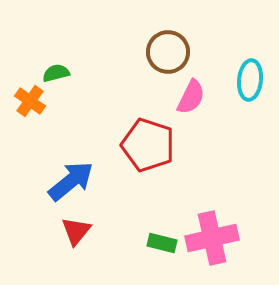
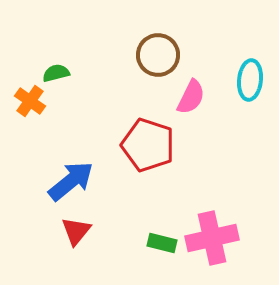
brown circle: moved 10 px left, 3 px down
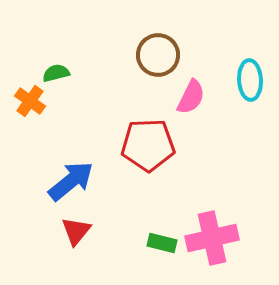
cyan ellipse: rotated 9 degrees counterclockwise
red pentagon: rotated 20 degrees counterclockwise
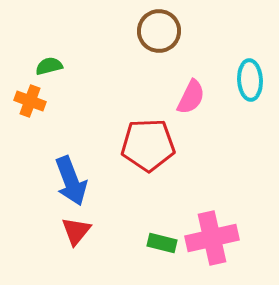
brown circle: moved 1 px right, 24 px up
green semicircle: moved 7 px left, 7 px up
orange cross: rotated 16 degrees counterclockwise
blue arrow: rotated 108 degrees clockwise
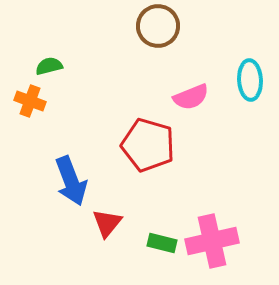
brown circle: moved 1 px left, 5 px up
pink semicircle: rotated 42 degrees clockwise
red pentagon: rotated 18 degrees clockwise
red triangle: moved 31 px right, 8 px up
pink cross: moved 3 px down
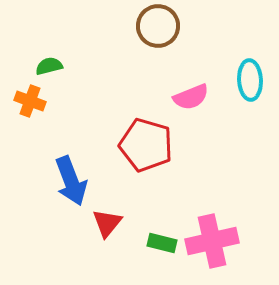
red pentagon: moved 2 px left
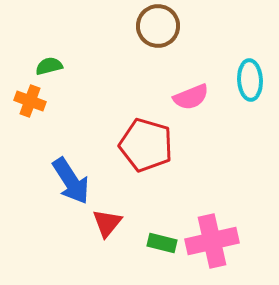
blue arrow: rotated 12 degrees counterclockwise
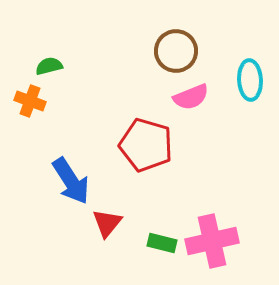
brown circle: moved 18 px right, 25 px down
